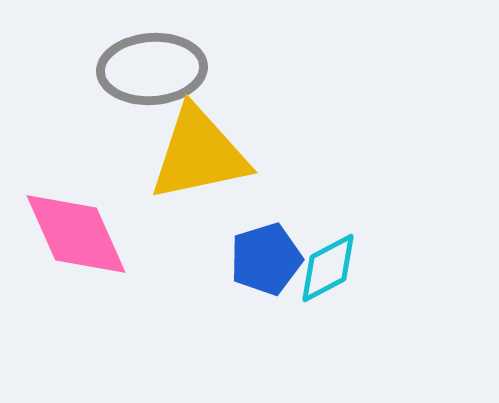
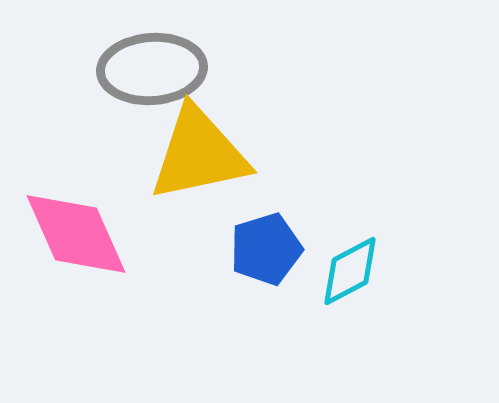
blue pentagon: moved 10 px up
cyan diamond: moved 22 px right, 3 px down
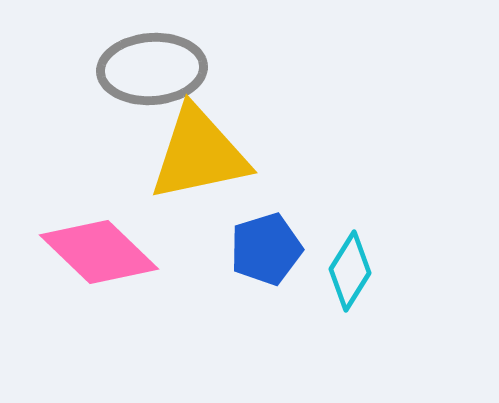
pink diamond: moved 23 px right, 18 px down; rotated 22 degrees counterclockwise
cyan diamond: rotated 30 degrees counterclockwise
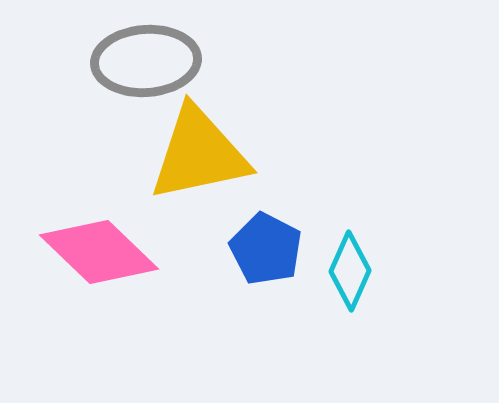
gray ellipse: moved 6 px left, 8 px up
blue pentagon: rotated 28 degrees counterclockwise
cyan diamond: rotated 8 degrees counterclockwise
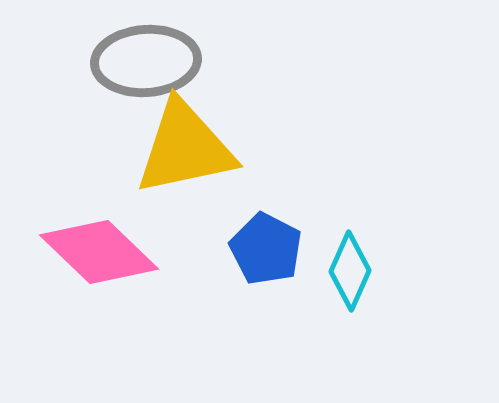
yellow triangle: moved 14 px left, 6 px up
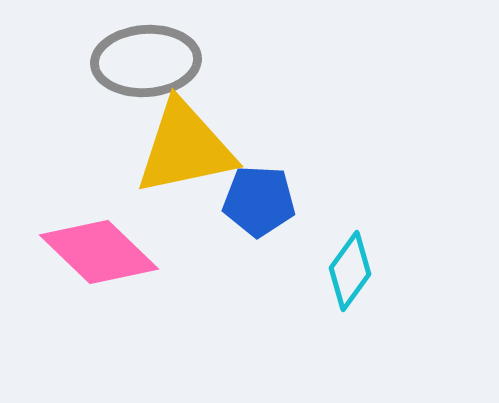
blue pentagon: moved 7 px left, 48 px up; rotated 24 degrees counterclockwise
cyan diamond: rotated 12 degrees clockwise
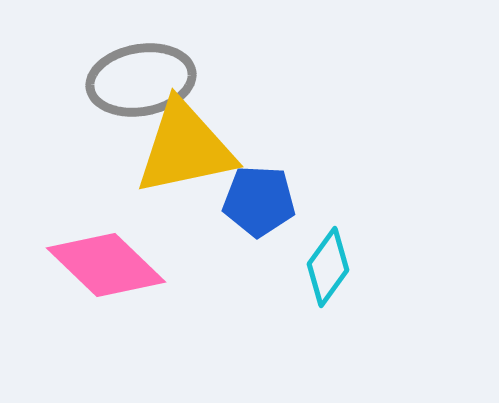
gray ellipse: moved 5 px left, 19 px down; rotated 6 degrees counterclockwise
pink diamond: moved 7 px right, 13 px down
cyan diamond: moved 22 px left, 4 px up
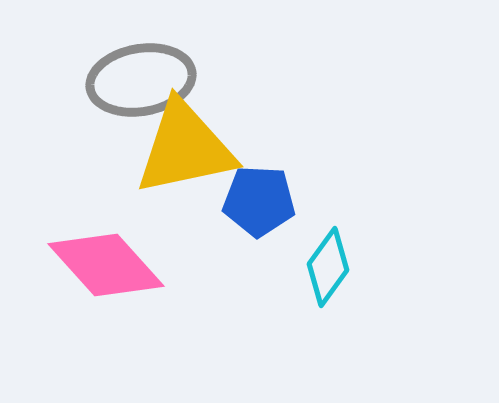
pink diamond: rotated 4 degrees clockwise
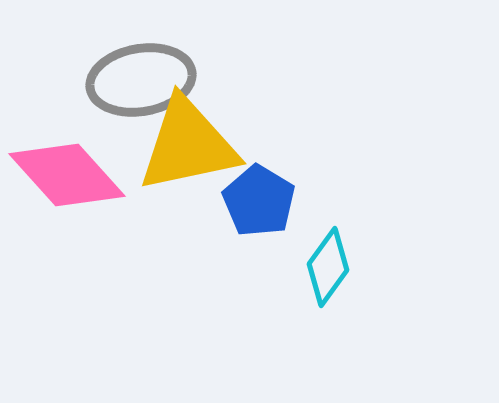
yellow triangle: moved 3 px right, 3 px up
blue pentagon: rotated 28 degrees clockwise
pink diamond: moved 39 px left, 90 px up
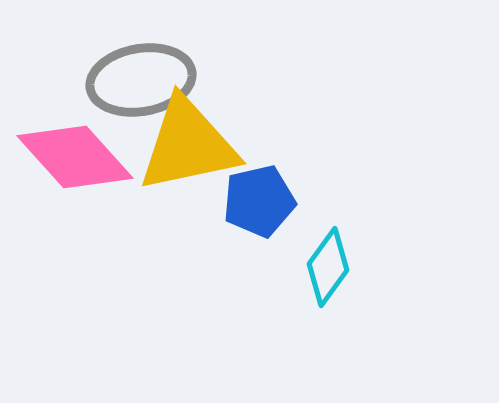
pink diamond: moved 8 px right, 18 px up
blue pentagon: rotated 28 degrees clockwise
